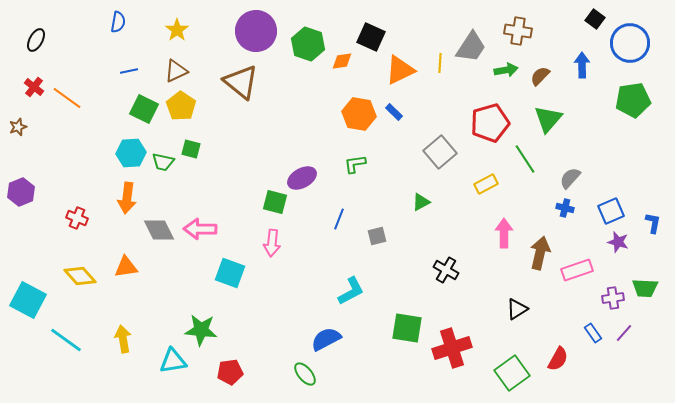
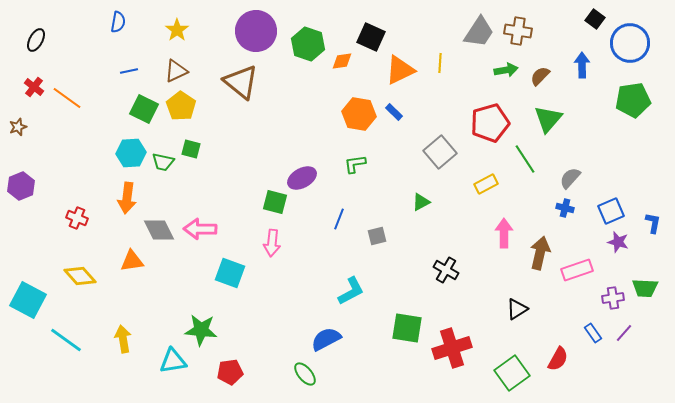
gray trapezoid at (471, 47): moved 8 px right, 15 px up
purple hexagon at (21, 192): moved 6 px up
orange triangle at (126, 267): moved 6 px right, 6 px up
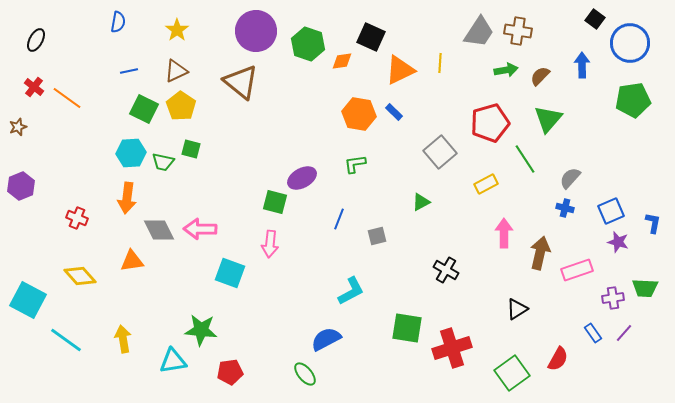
pink arrow at (272, 243): moved 2 px left, 1 px down
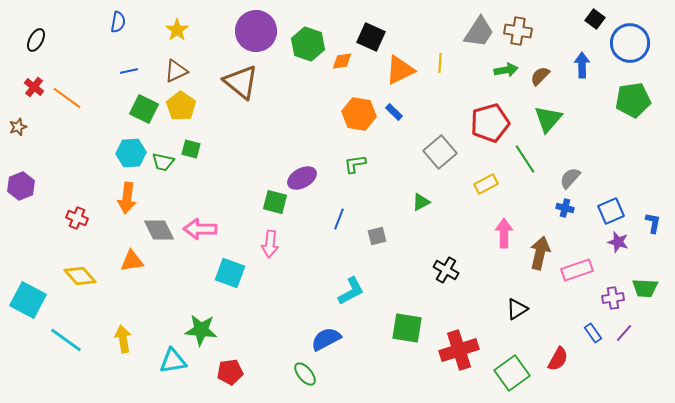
red cross at (452, 348): moved 7 px right, 2 px down
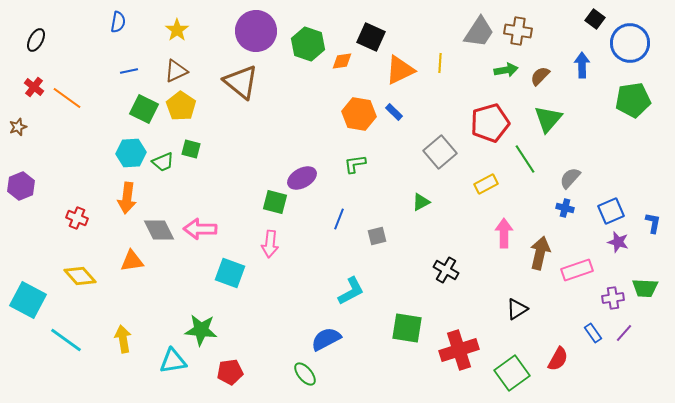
green trapezoid at (163, 162): rotated 35 degrees counterclockwise
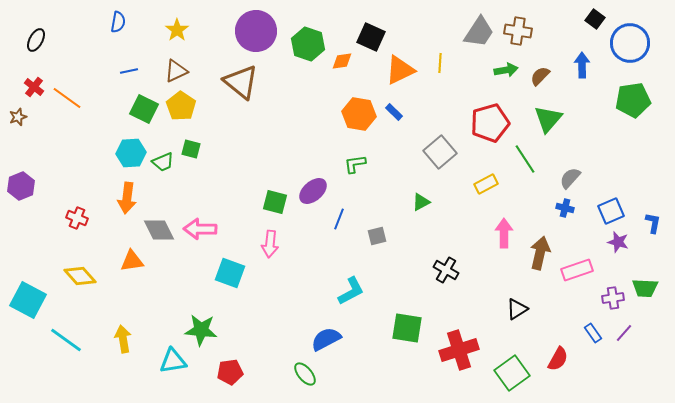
brown star at (18, 127): moved 10 px up
purple ellipse at (302, 178): moved 11 px right, 13 px down; rotated 12 degrees counterclockwise
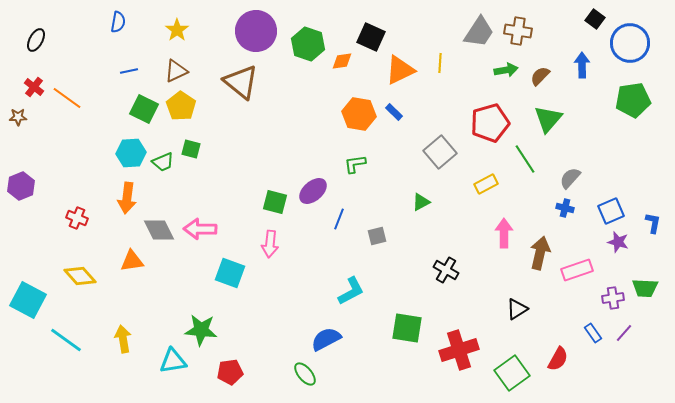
brown star at (18, 117): rotated 18 degrees clockwise
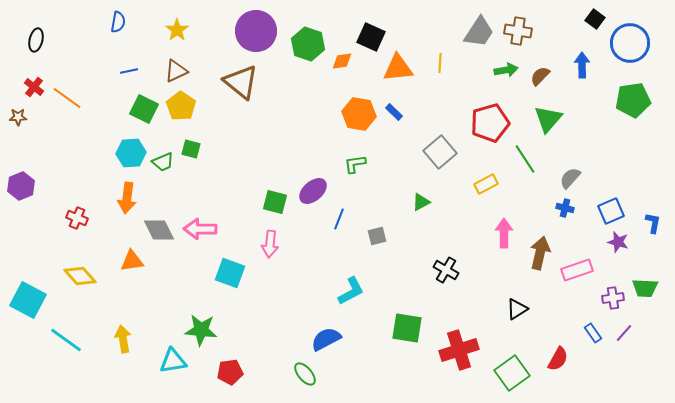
black ellipse at (36, 40): rotated 15 degrees counterclockwise
orange triangle at (400, 70): moved 2 px left, 2 px up; rotated 20 degrees clockwise
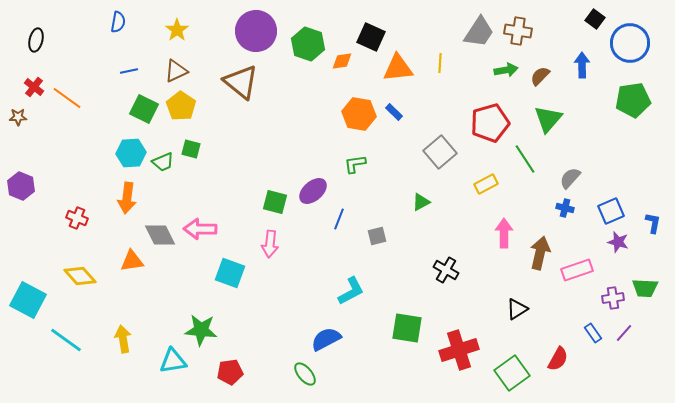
purple hexagon at (21, 186): rotated 16 degrees counterclockwise
gray diamond at (159, 230): moved 1 px right, 5 px down
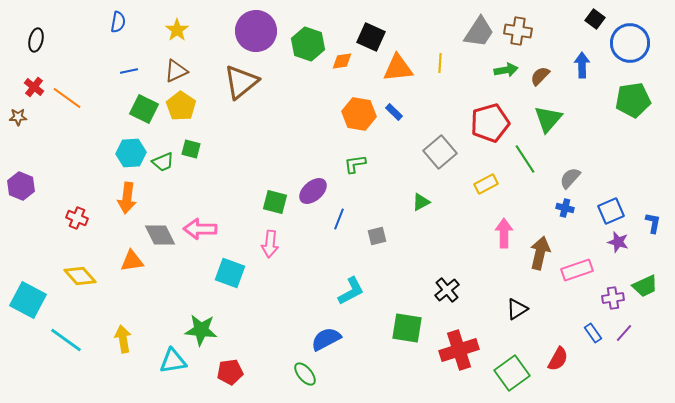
brown triangle at (241, 82): rotated 42 degrees clockwise
black cross at (446, 270): moved 1 px right, 20 px down; rotated 20 degrees clockwise
green trapezoid at (645, 288): moved 2 px up; rotated 28 degrees counterclockwise
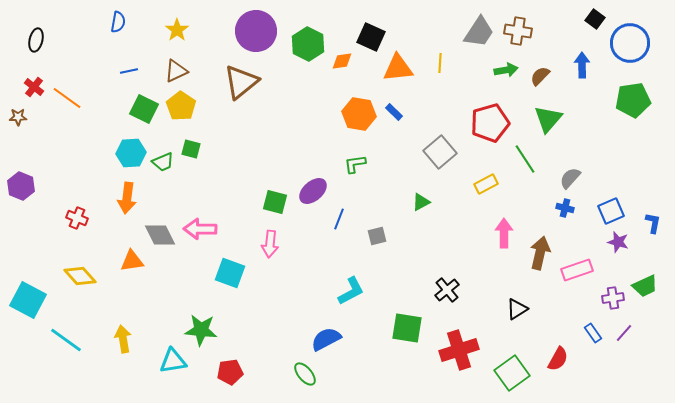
green hexagon at (308, 44): rotated 8 degrees clockwise
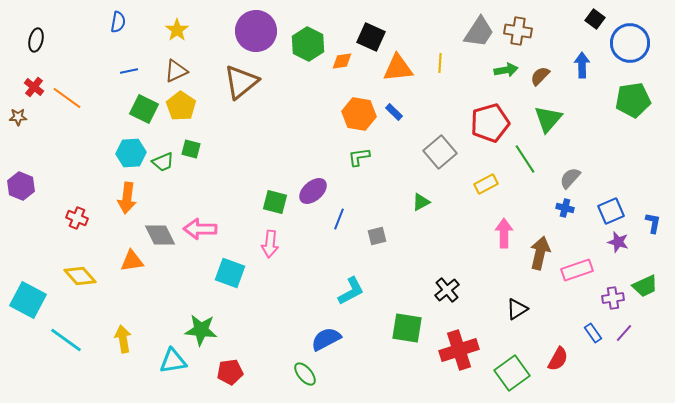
green L-shape at (355, 164): moved 4 px right, 7 px up
